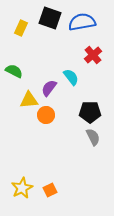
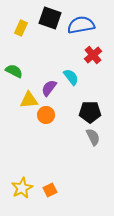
blue semicircle: moved 1 px left, 3 px down
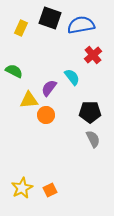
cyan semicircle: moved 1 px right
gray semicircle: moved 2 px down
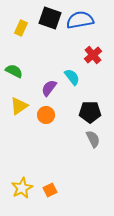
blue semicircle: moved 1 px left, 5 px up
yellow triangle: moved 10 px left, 6 px down; rotated 30 degrees counterclockwise
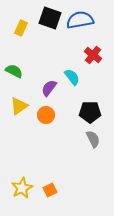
red cross: rotated 12 degrees counterclockwise
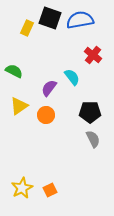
yellow rectangle: moved 6 px right
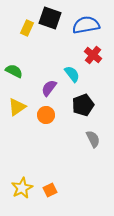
blue semicircle: moved 6 px right, 5 px down
cyan semicircle: moved 3 px up
yellow triangle: moved 2 px left, 1 px down
black pentagon: moved 7 px left, 7 px up; rotated 20 degrees counterclockwise
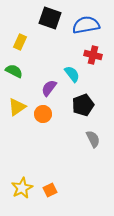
yellow rectangle: moved 7 px left, 14 px down
red cross: rotated 24 degrees counterclockwise
orange circle: moved 3 px left, 1 px up
